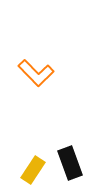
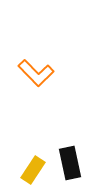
black rectangle: rotated 8 degrees clockwise
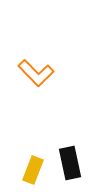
yellow rectangle: rotated 12 degrees counterclockwise
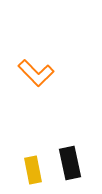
yellow rectangle: rotated 32 degrees counterclockwise
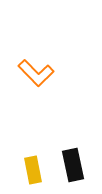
black rectangle: moved 3 px right, 2 px down
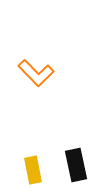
black rectangle: moved 3 px right
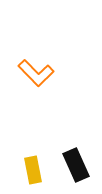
black rectangle: rotated 12 degrees counterclockwise
